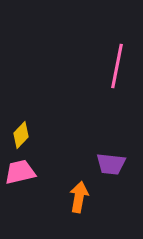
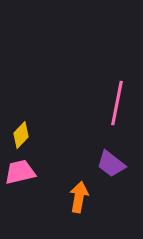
pink line: moved 37 px down
purple trapezoid: rotated 32 degrees clockwise
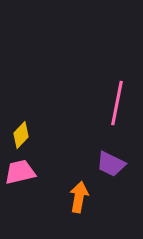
purple trapezoid: rotated 12 degrees counterclockwise
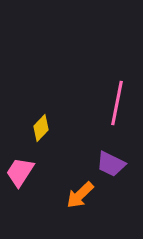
yellow diamond: moved 20 px right, 7 px up
pink trapezoid: rotated 44 degrees counterclockwise
orange arrow: moved 1 px right, 2 px up; rotated 144 degrees counterclockwise
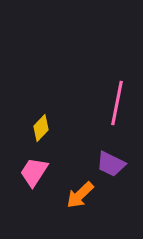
pink trapezoid: moved 14 px right
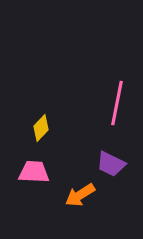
pink trapezoid: rotated 60 degrees clockwise
orange arrow: rotated 12 degrees clockwise
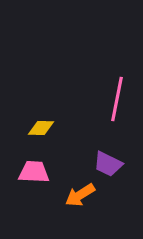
pink line: moved 4 px up
yellow diamond: rotated 48 degrees clockwise
purple trapezoid: moved 3 px left
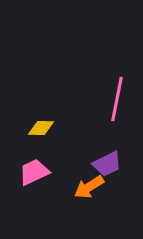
purple trapezoid: moved 1 px left; rotated 52 degrees counterclockwise
pink trapezoid: rotated 28 degrees counterclockwise
orange arrow: moved 9 px right, 8 px up
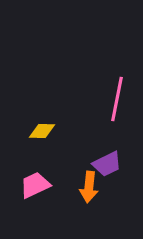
yellow diamond: moved 1 px right, 3 px down
pink trapezoid: moved 1 px right, 13 px down
orange arrow: rotated 52 degrees counterclockwise
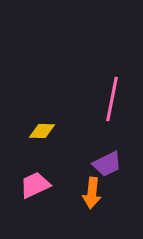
pink line: moved 5 px left
orange arrow: moved 3 px right, 6 px down
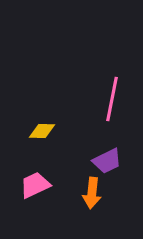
purple trapezoid: moved 3 px up
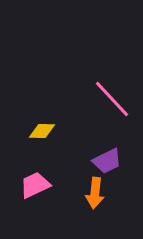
pink line: rotated 54 degrees counterclockwise
orange arrow: moved 3 px right
